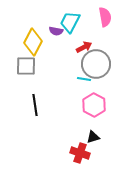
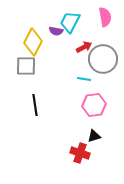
gray circle: moved 7 px right, 5 px up
pink hexagon: rotated 25 degrees clockwise
black triangle: moved 1 px right, 1 px up
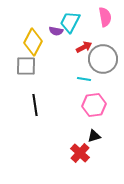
red cross: rotated 24 degrees clockwise
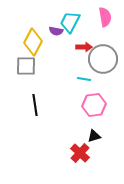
red arrow: rotated 28 degrees clockwise
